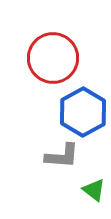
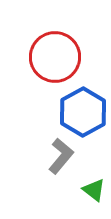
red circle: moved 2 px right, 1 px up
gray L-shape: moved 1 px left; rotated 54 degrees counterclockwise
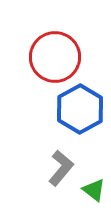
blue hexagon: moved 3 px left, 3 px up
gray L-shape: moved 12 px down
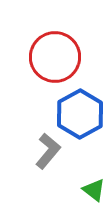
blue hexagon: moved 5 px down
gray L-shape: moved 13 px left, 17 px up
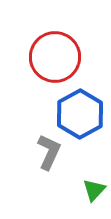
gray L-shape: moved 1 px right, 1 px down; rotated 15 degrees counterclockwise
green triangle: rotated 35 degrees clockwise
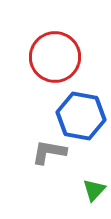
blue hexagon: moved 1 px right, 2 px down; rotated 21 degrees counterclockwise
gray L-shape: rotated 105 degrees counterclockwise
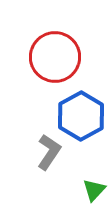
blue hexagon: rotated 21 degrees clockwise
gray L-shape: rotated 114 degrees clockwise
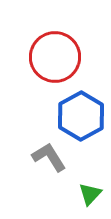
gray L-shape: moved 5 px down; rotated 66 degrees counterclockwise
green triangle: moved 4 px left, 4 px down
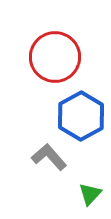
gray L-shape: rotated 9 degrees counterclockwise
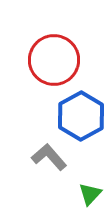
red circle: moved 1 px left, 3 px down
